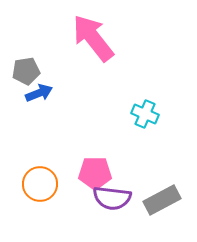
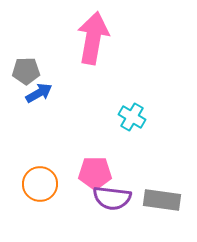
pink arrow: rotated 48 degrees clockwise
gray pentagon: rotated 8 degrees clockwise
blue arrow: rotated 8 degrees counterclockwise
cyan cross: moved 13 px left, 3 px down; rotated 8 degrees clockwise
gray rectangle: rotated 36 degrees clockwise
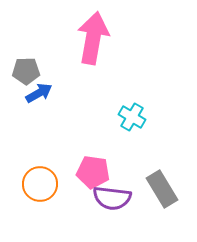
pink pentagon: moved 2 px left, 1 px up; rotated 8 degrees clockwise
gray rectangle: moved 11 px up; rotated 51 degrees clockwise
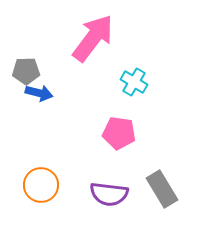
pink arrow: rotated 27 degrees clockwise
blue arrow: rotated 44 degrees clockwise
cyan cross: moved 2 px right, 35 px up
pink pentagon: moved 26 px right, 39 px up
orange circle: moved 1 px right, 1 px down
purple semicircle: moved 3 px left, 4 px up
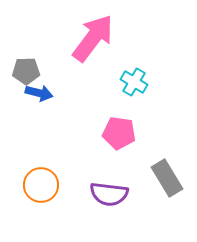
gray rectangle: moved 5 px right, 11 px up
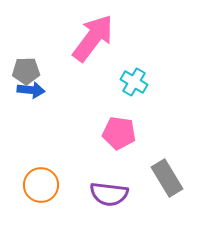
blue arrow: moved 8 px left, 3 px up; rotated 8 degrees counterclockwise
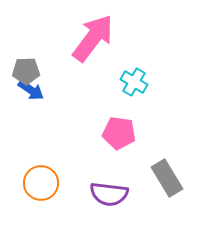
blue arrow: rotated 28 degrees clockwise
orange circle: moved 2 px up
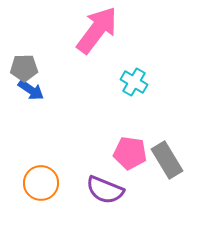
pink arrow: moved 4 px right, 8 px up
gray pentagon: moved 2 px left, 3 px up
pink pentagon: moved 11 px right, 20 px down
gray rectangle: moved 18 px up
purple semicircle: moved 4 px left, 4 px up; rotated 15 degrees clockwise
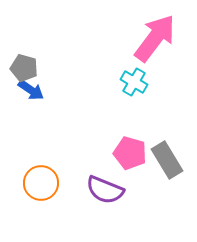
pink arrow: moved 58 px right, 8 px down
gray pentagon: rotated 16 degrees clockwise
pink pentagon: rotated 8 degrees clockwise
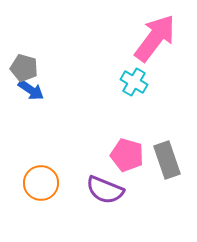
pink pentagon: moved 3 px left, 2 px down
gray rectangle: rotated 12 degrees clockwise
